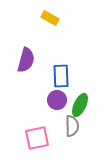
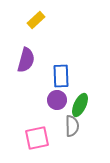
yellow rectangle: moved 14 px left, 2 px down; rotated 72 degrees counterclockwise
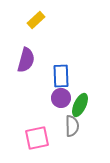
purple circle: moved 4 px right, 2 px up
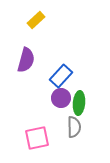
blue rectangle: rotated 45 degrees clockwise
green ellipse: moved 1 px left, 2 px up; rotated 20 degrees counterclockwise
gray semicircle: moved 2 px right, 1 px down
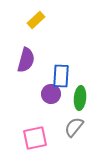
blue rectangle: rotated 40 degrees counterclockwise
purple circle: moved 10 px left, 4 px up
green ellipse: moved 1 px right, 5 px up
gray semicircle: rotated 140 degrees counterclockwise
pink square: moved 2 px left
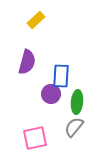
purple semicircle: moved 1 px right, 2 px down
green ellipse: moved 3 px left, 4 px down
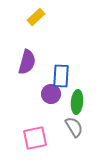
yellow rectangle: moved 3 px up
gray semicircle: rotated 110 degrees clockwise
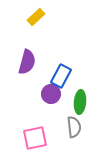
blue rectangle: rotated 25 degrees clockwise
green ellipse: moved 3 px right
gray semicircle: rotated 25 degrees clockwise
